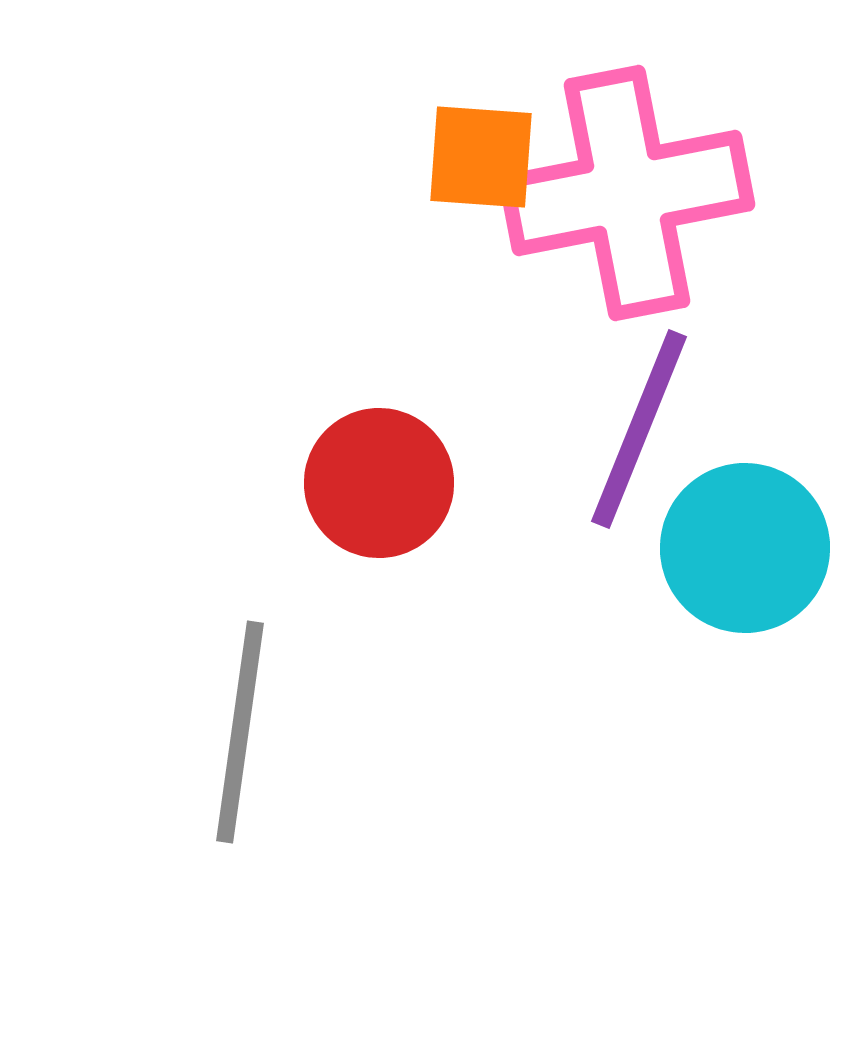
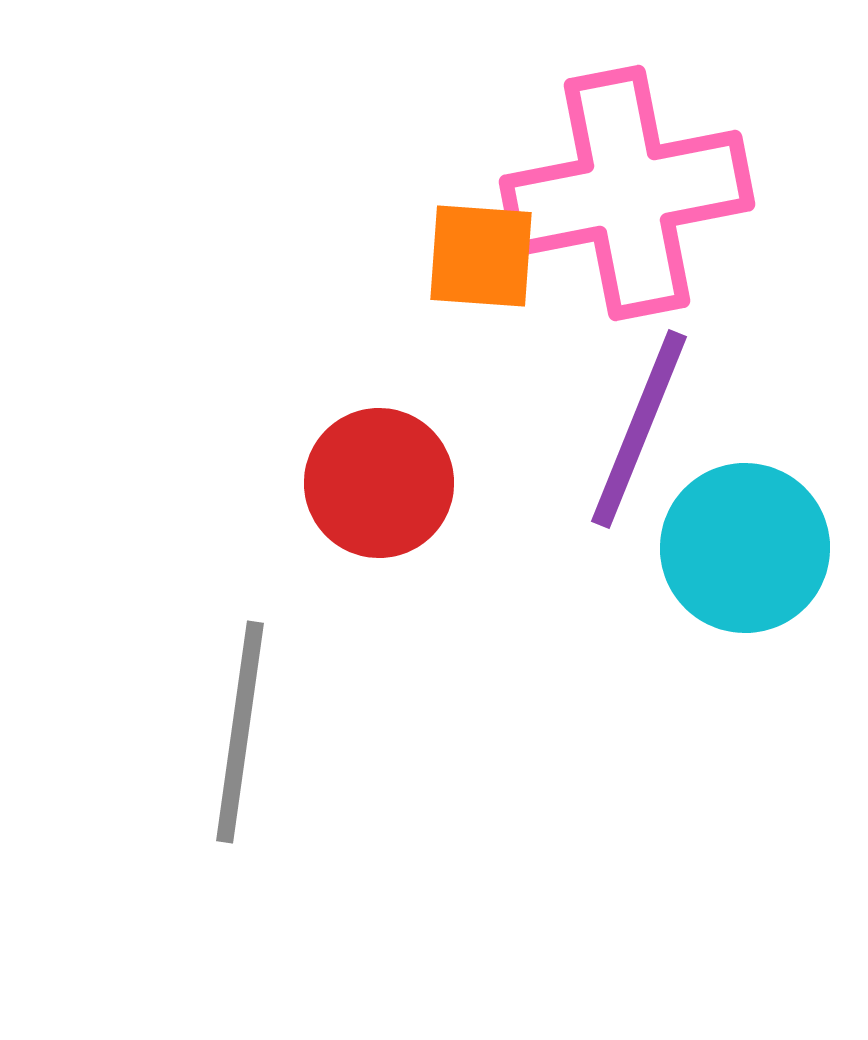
orange square: moved 99 px down
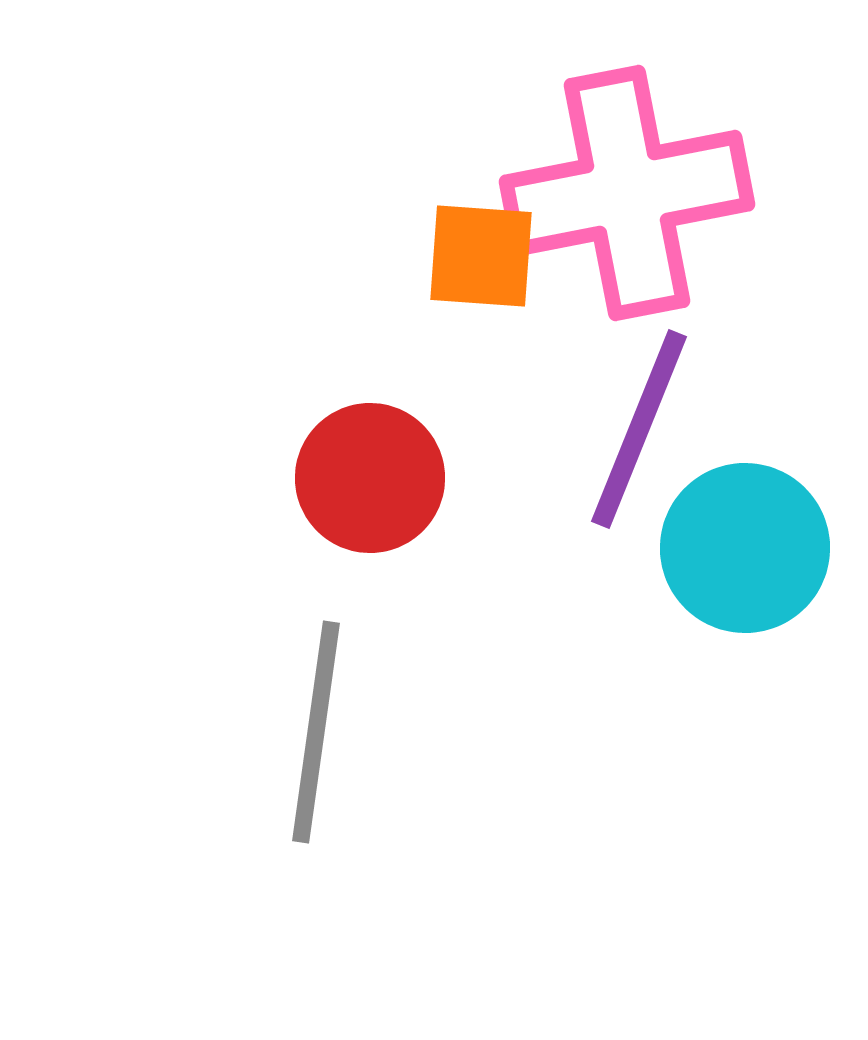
red circle: moved 9 px left, 5 px up
gray line: moved 76 px right
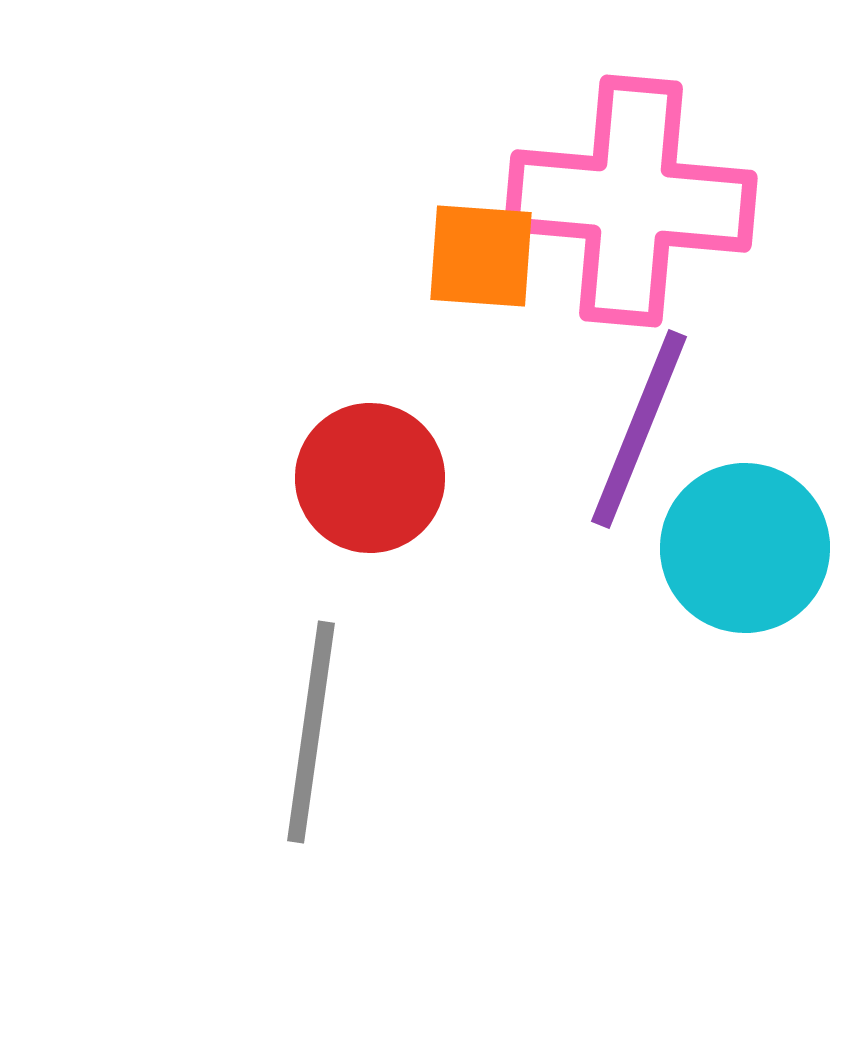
pink cross: moved 4 px right, 8 px down; rotated 16 degrees clockwise
gray line: moved 5 px left
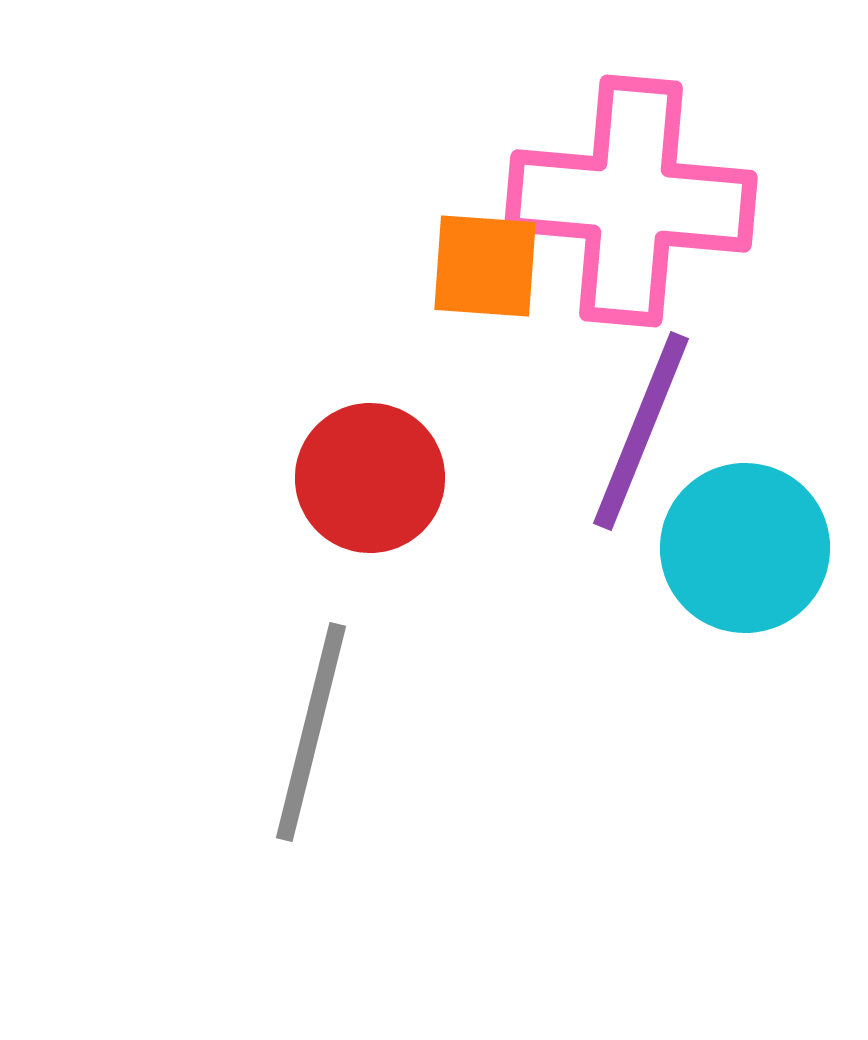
orange square: moved 4 px right, 10 px down
purple line: moved 2 px right, 2 px down
gray line: rotated 6 degrees clockwise
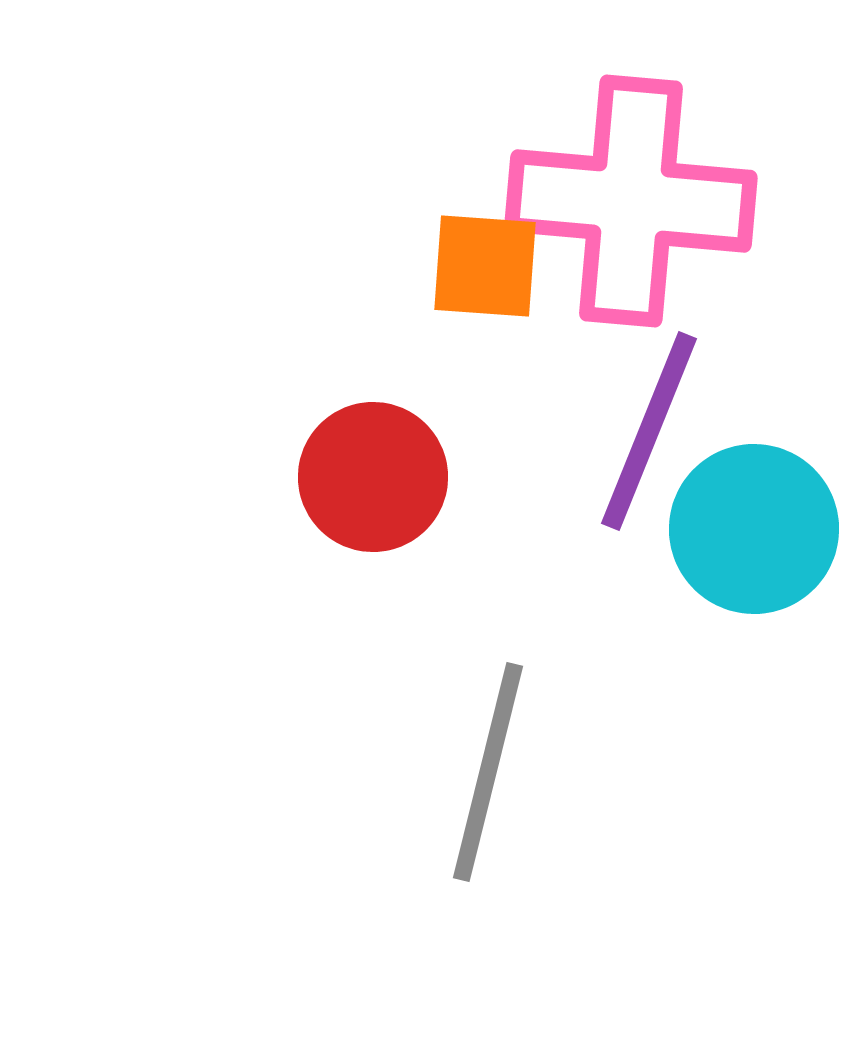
purple line: moved 8 px right
red circle: moved 3 px right, 1 px up
cyan circle: moved 9 px right, 19 px up
gray line: moved 177 px right, 40 px down
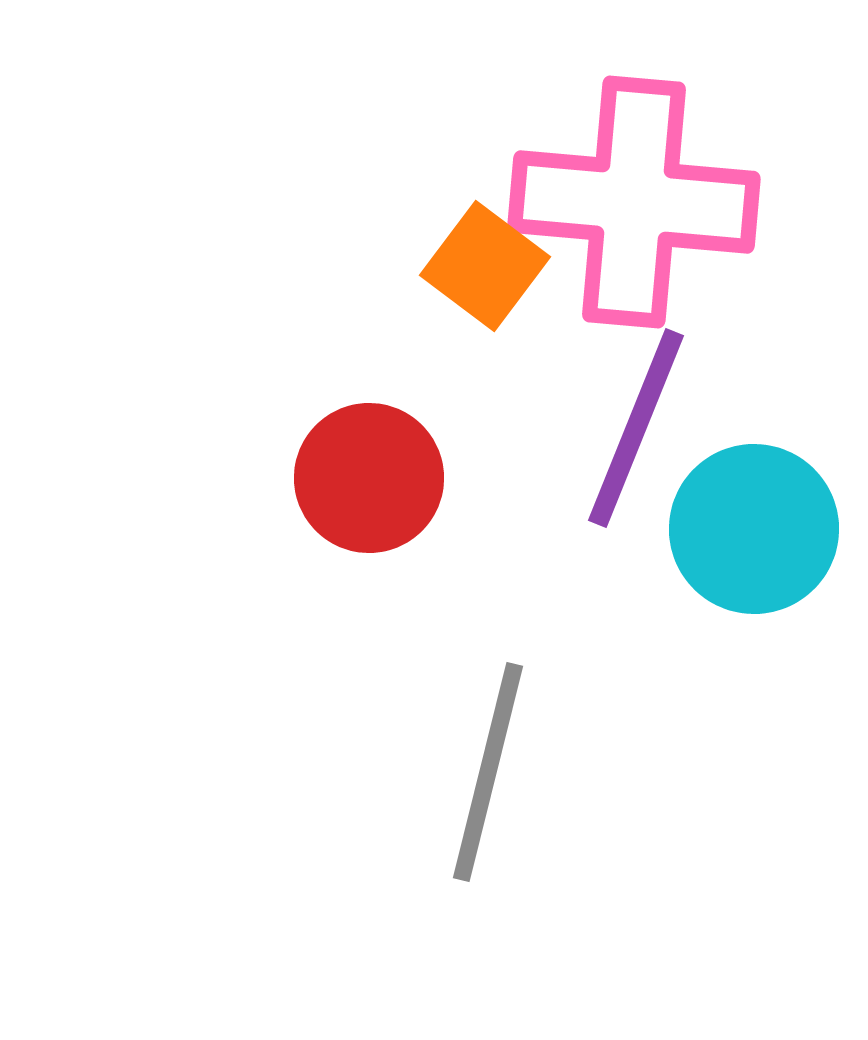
pink cross: moved 3 px right, 1 px down
orange square: rotated 33 degrees clockwise
purple line: moved 13 px left, 3 px up
red circle: moved 4 px left, 1 px down
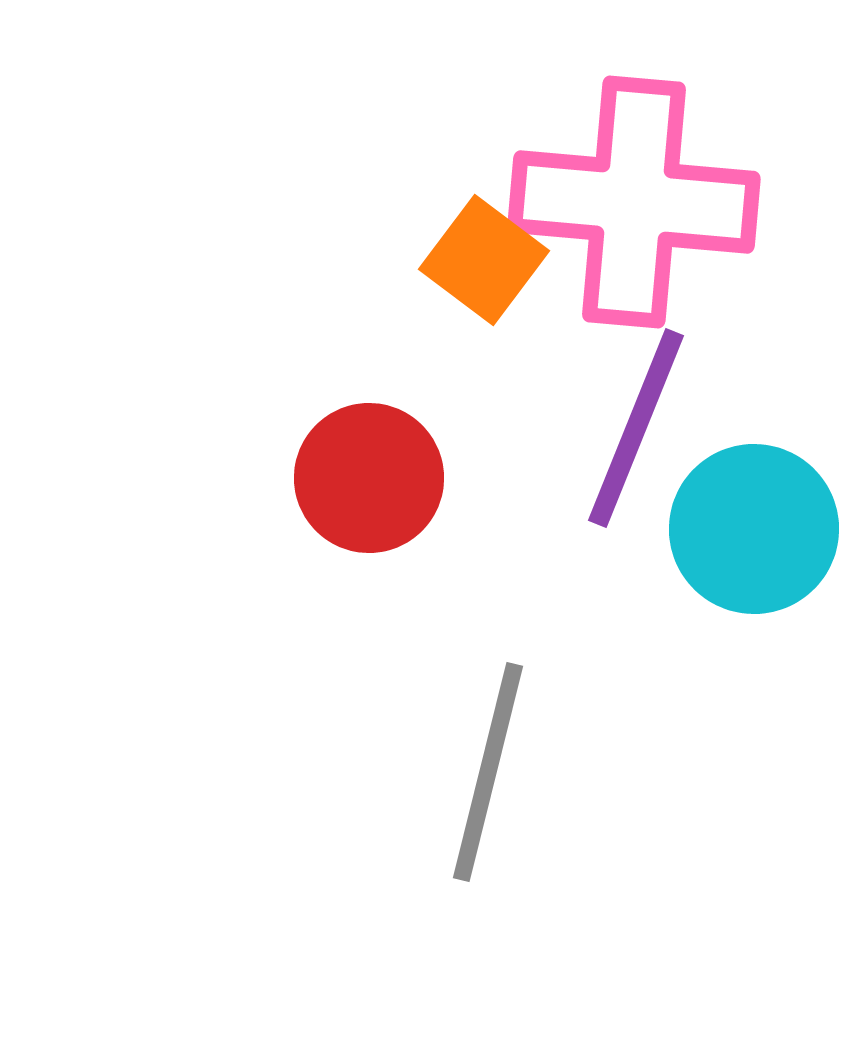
orange square: moved 1 px left, 6 px up
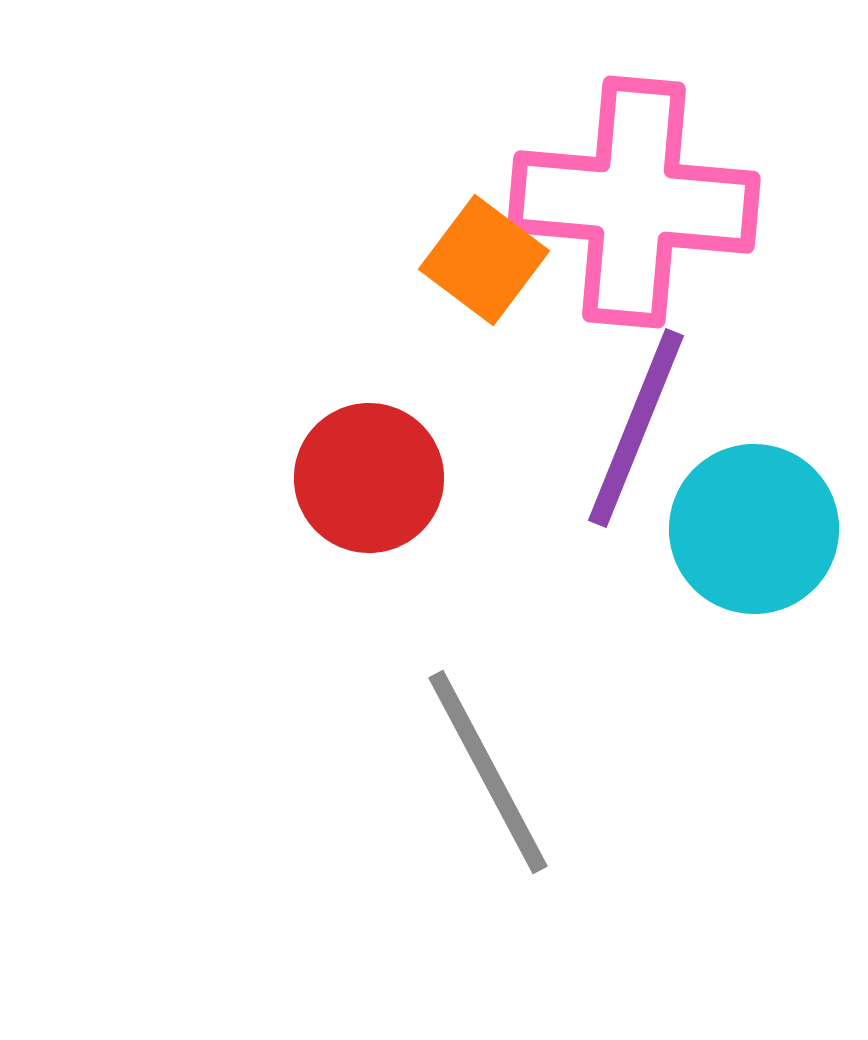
gray line: rotated 42 degrees counterclockwise
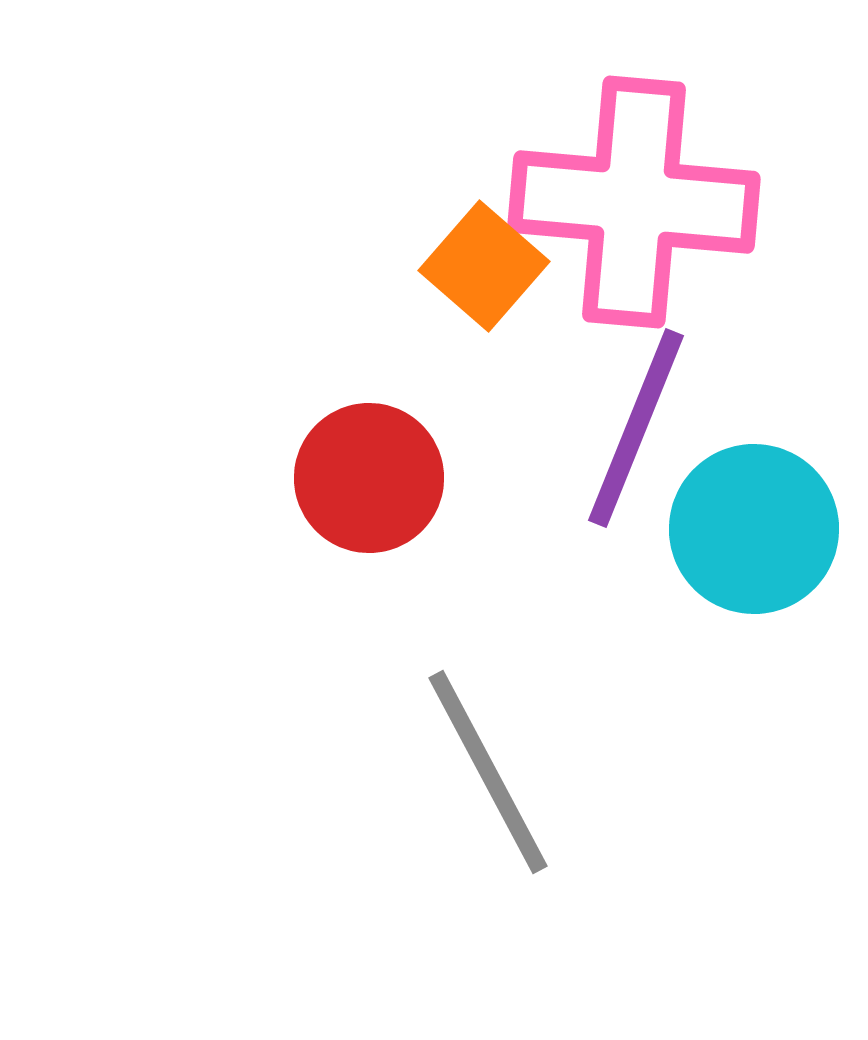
orange square: moved 6 px down; rotated 4 degrees clockwise
